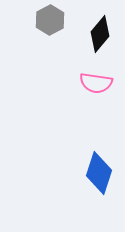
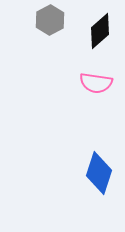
black diamond: moved 3 px up; rotated 9 degrees clockwise
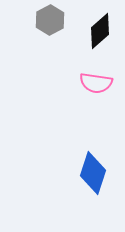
blue diamond: moved 6 px left
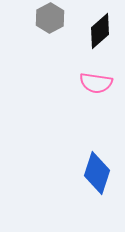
gray hexagon: moved 2 px up
blue diamond: moved 4 px right
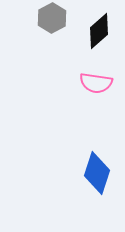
gray hexagon: moved 2 px right
black diamond: moved 1 px left
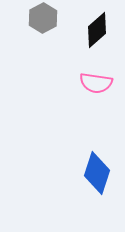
gray hexagon: moved 9 px left
black diamond: moved 2 px left, 1 px up
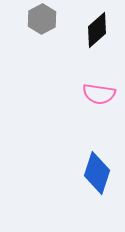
gray hexagon: moved 1 px left, 1 px down
pink semicircle: moved 3 px right, 11 px down
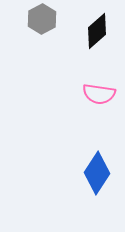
black diamond: moved 1 px down
blue diamond: rotated 15 degrees clockwise
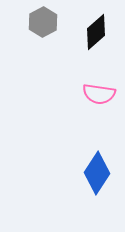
gray hexagon: moved 1 px right, 3 px down
black diamond: moved 1 px left, 1 px down
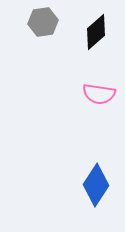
gray hexagon: rotated 20 degrees clockwise
blue diamond: moved 1 px left, 12 px down
